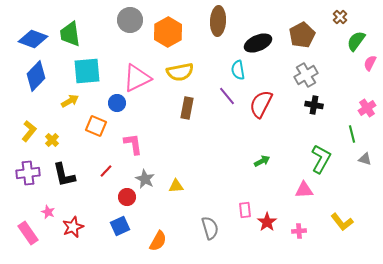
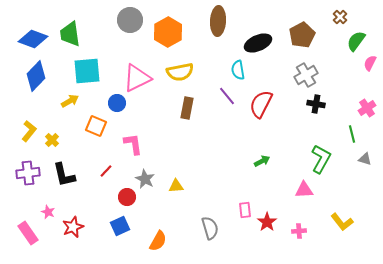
black cross at (314, 105): moved 2 px right, 1 px up
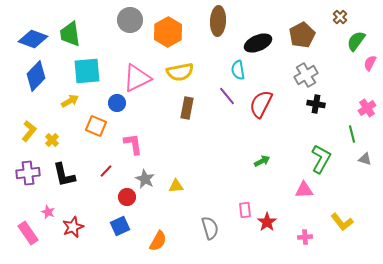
pink cross at (299, 231): moved 6 px right, 6 px down
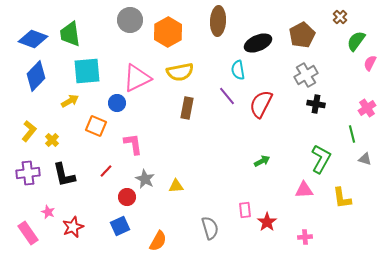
yellow L-shape at (342, 222): moved 24 px up; rotated 30 degrees clockwise
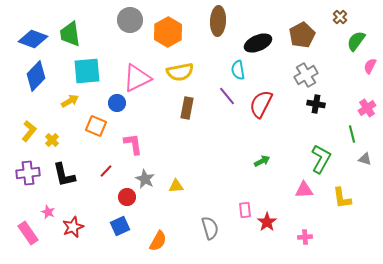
pink semicircle at (370, 63): moved 3 px down
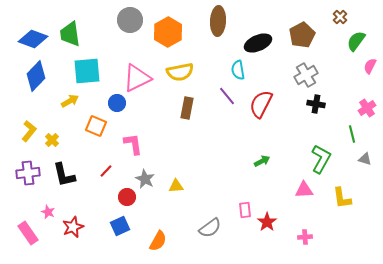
gray semicircle at (210, 228): rotated 70 degrees clockwise
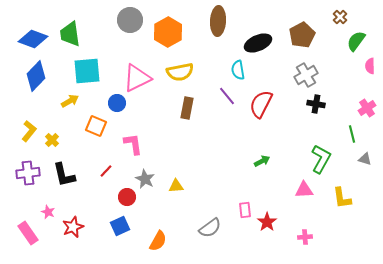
pink semicircle at (370, 66): rotated 28 degrees counterclockwise
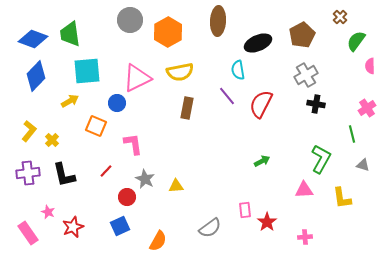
gray triangle at (365, 159): moved 2 px left, 6 px down
